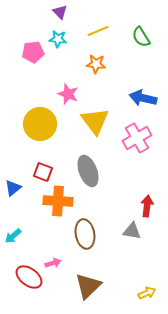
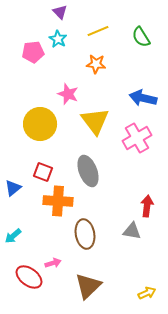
cyan star: rotated 24 degrees clockwise
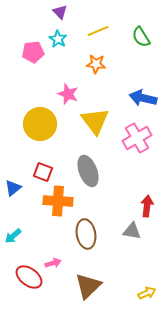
brown ellipse: moved 1 px right
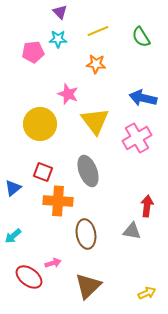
cyan star: rotated 30 degrees counterclockwise
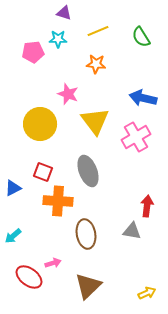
purple triangle: moved 4 px right, 1 px down; rotated 28 degrees counterclockwise
pink cross: moved 1 px left, 1 px up
blue triangle: rotated 12 degrees clockwise
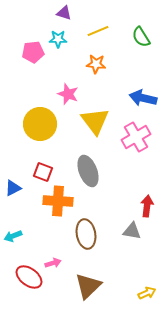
cyan arrow: rotated 18 degrees clockwise
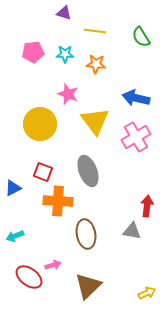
yellow line: moved 3 px left; rotated 30 degrees clockwise
cyan star: moved 7 px right, 15 px down
blue arrow: moved 7 px left
cyan arrow: moved 2 px right
pink arrow: moved 2 px down
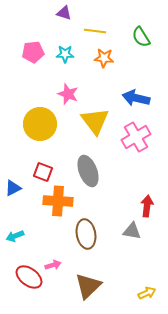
orange star: moved 8 px right, 6 px up
